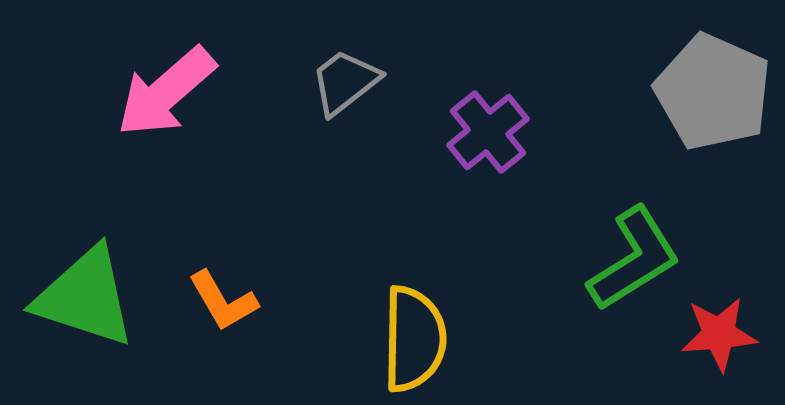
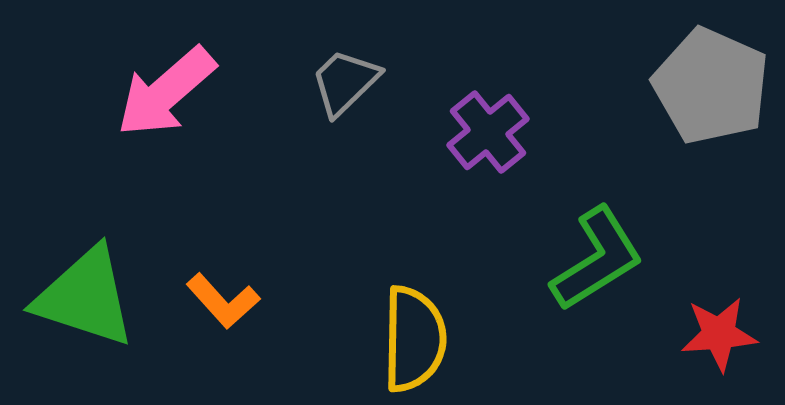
gray trapezoid: rotated 6 degrees counterclockwise
gray pentagon: moved 2 px left, 6 px up
green L-shape: moved 37 px left
orange L-shape: rotated 12 degrees counterclockwise
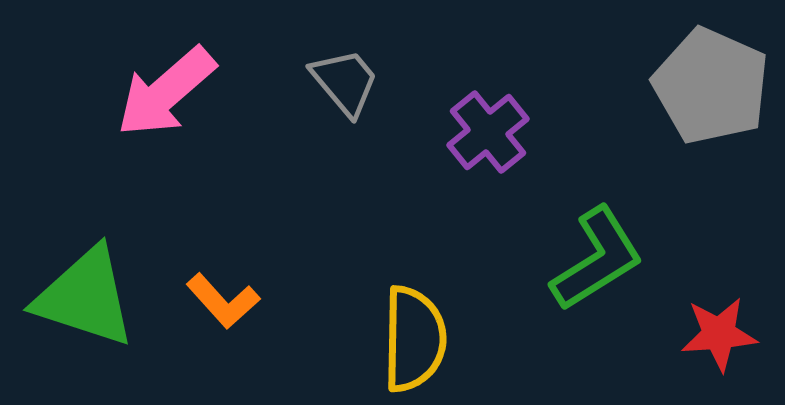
gray trapezoid: rotated 94 degrees clockwise
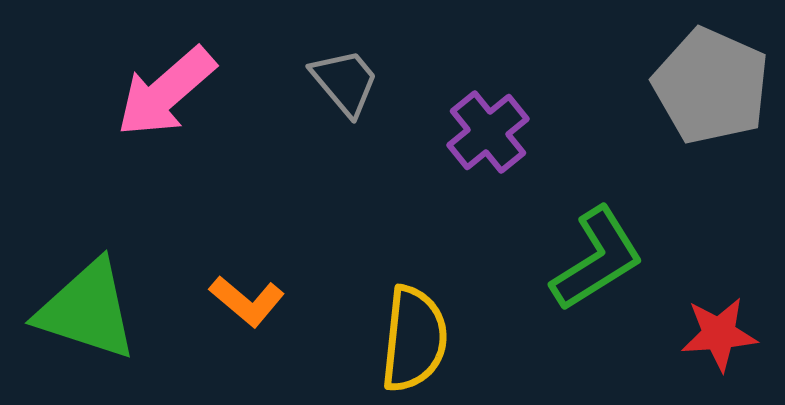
green triangle: moved 2 px right, 13 px down
orange L-shape: moved 24 px right; rotated 8 degrees counterclockwise
yellow semicircle: rotated 5 degrees clockwise
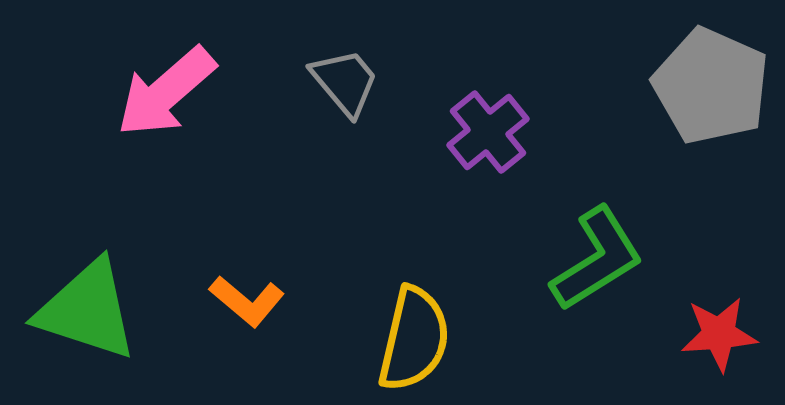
yellow semicircle: rotated 7 degrees clockwise
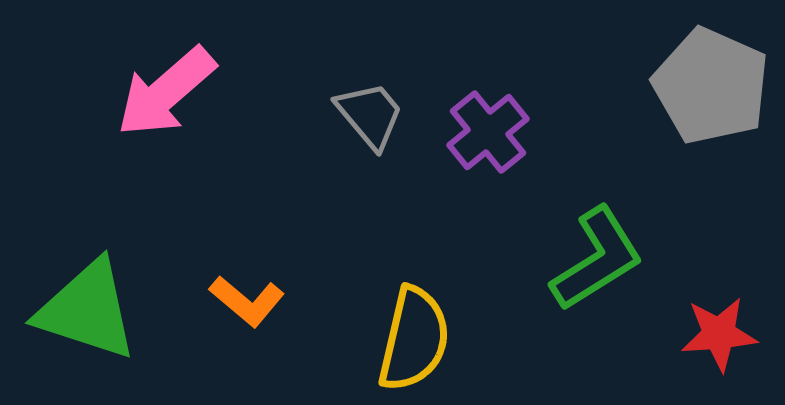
gray trapezoid: moved 25 px right, 33 px down
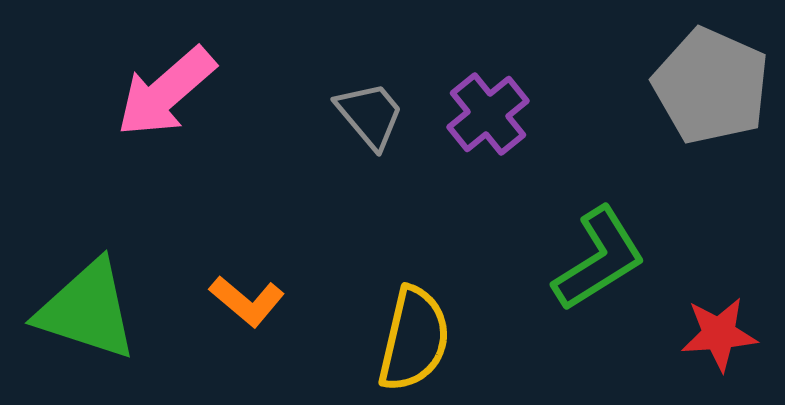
purple cross: moved 18 px up
green L-shape: moved 2 px right
